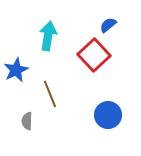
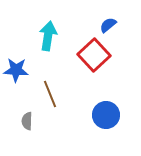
blue star: rotated 30 degrees clockwise
blue circle: moved 2 px left
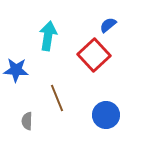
brown line: moved 7 px right, 4 px down
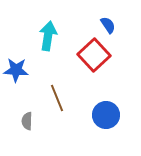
blue semicircle: rotated 96 degrees clockwise
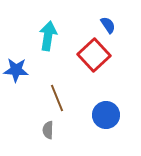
gray semicircle: moved 21 px right, 9 px down
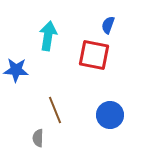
blue semicircle: rotated 126 degrees counterclockwise
red square: rotated 36 degrees counterclockwise
brown line: moved 2 px left, 12 px down
blue circle: moved 4 px right
gray semicircle: moved 10 px left, 8 px down
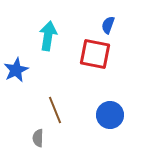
red square: moved 1 px right, 1 px up
blue star: rotated 30 degrees counterclockwise
